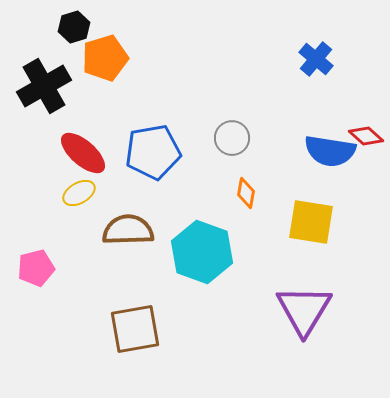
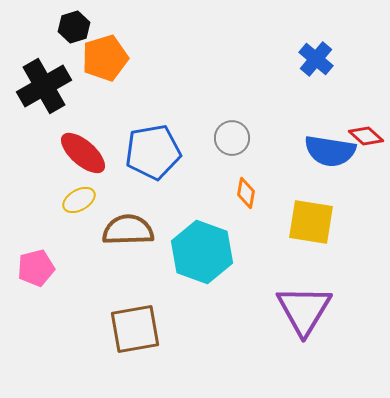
yellow ellipse: moved 7 px down
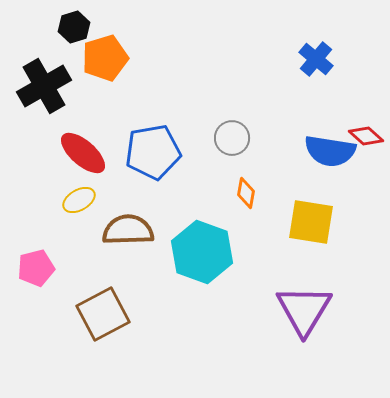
brown square: moved 32 px left, 15 px up; rotated 18 degrees counterclockwise
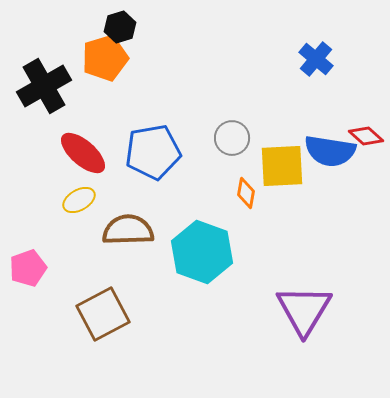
black hexagon: moved 46 px right
yellow square: moved 29 px left, 56 px up; rotated 12 degrees counterclockwise
pink pentagon: moved 8 px left; rotated 6 degrees counterclockwise
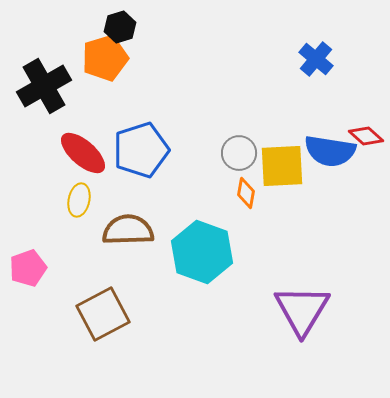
gray circle: moved 7 px right, 15 px down
blue pentagon: moved 12 px left, 2 px up; rotated 8 degrees counterclockwise
yellow ellipse: rotated 48 degrees counterclockwise
purple triangle: moved 2 px left
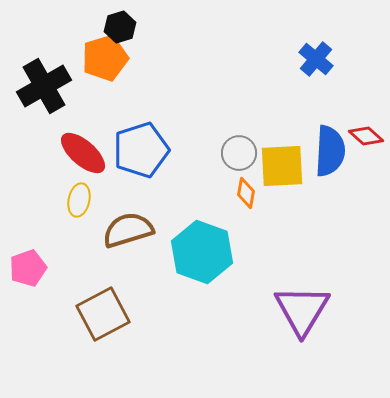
blue semicircle: rotated 96 degrees counterclockwise
brown semicircle: rotated 15 degrees counterclockwise
